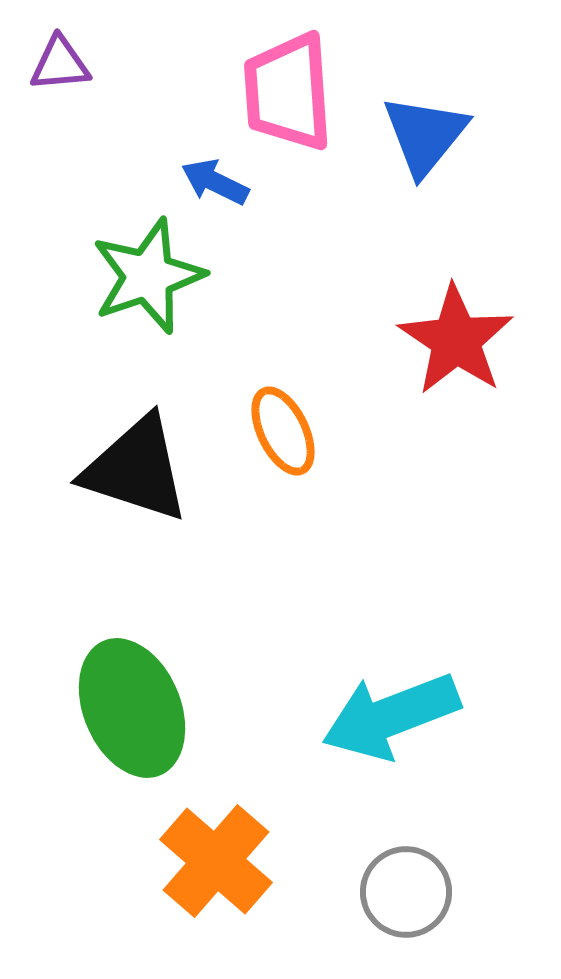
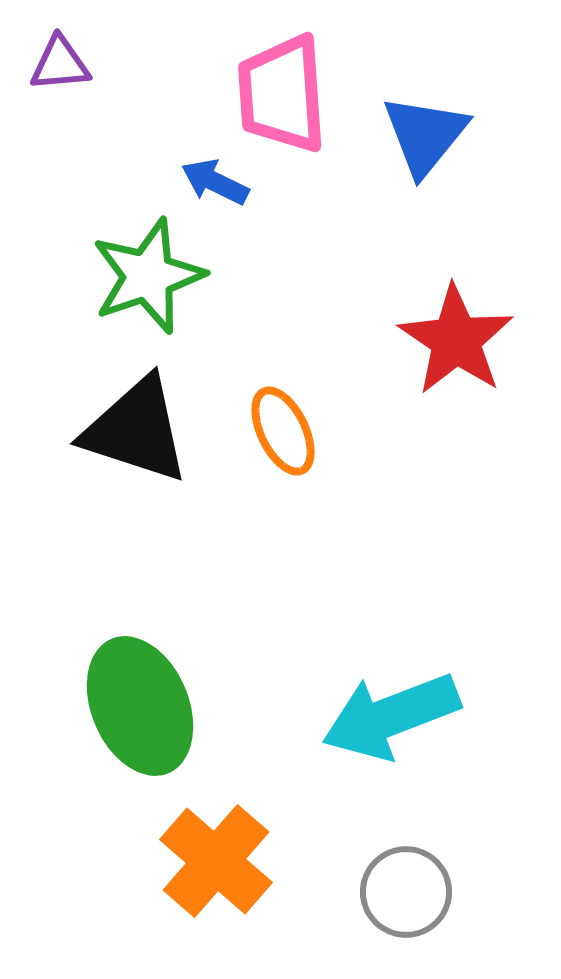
pink trapezoid: moved 6 px left, 2 px down
black triangle: moved 39 px up
green ellipse: moved 8 px right, 2 px up
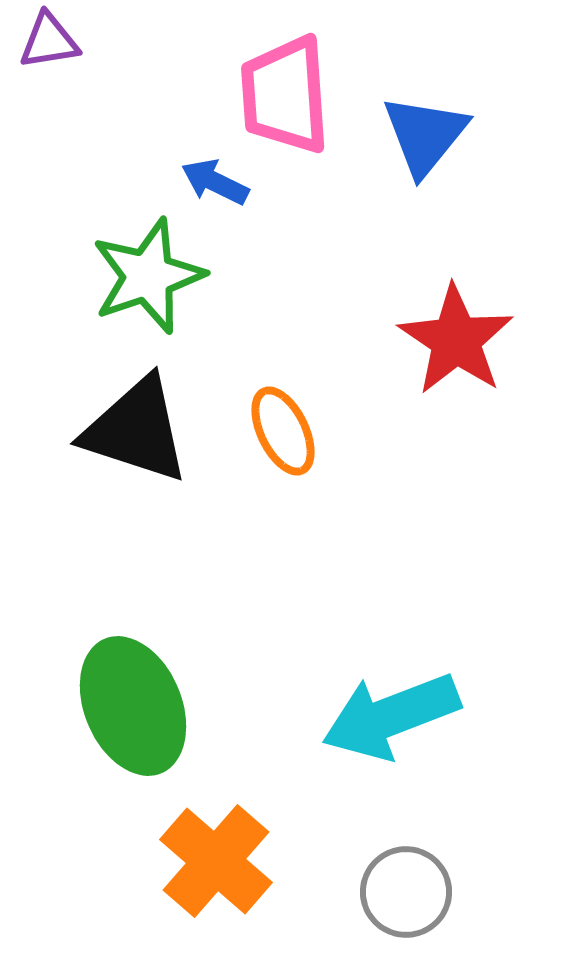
purple triangle: moved 11 px left, 23 px up; rotated 4 degrees counterclockwise
pink trapezoid: moved 3 px right, 1 px down
green ellipse: moved 7 px left
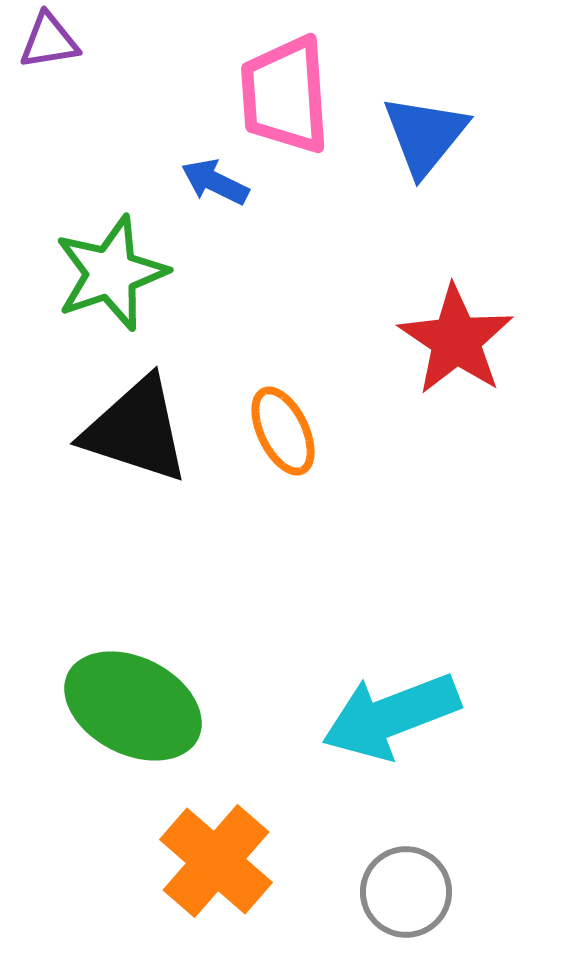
green star: moved 37 px left, 3 px up
green ellipse: rotated 40 degrees counterclockwise
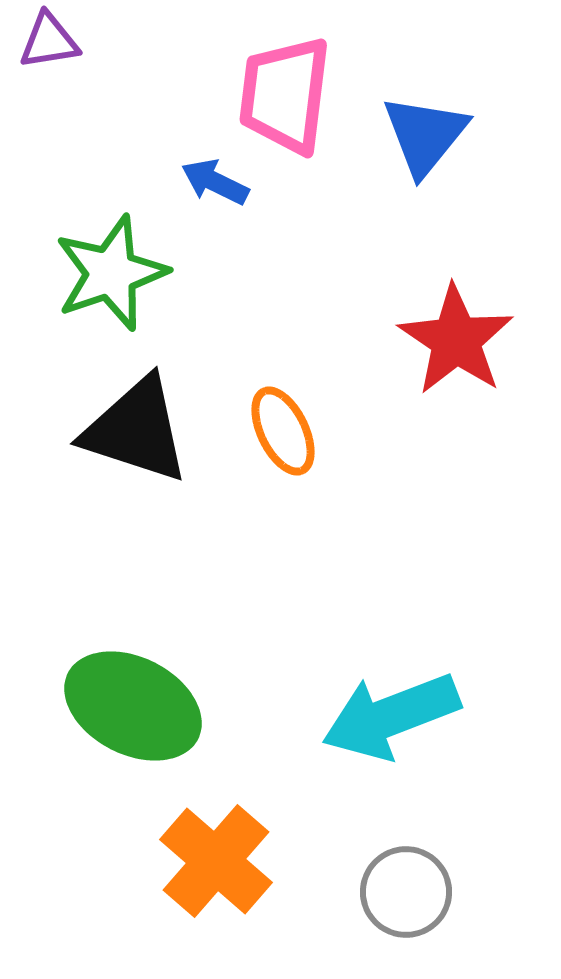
pink trapezoid: rotated 11 degrees clockwise
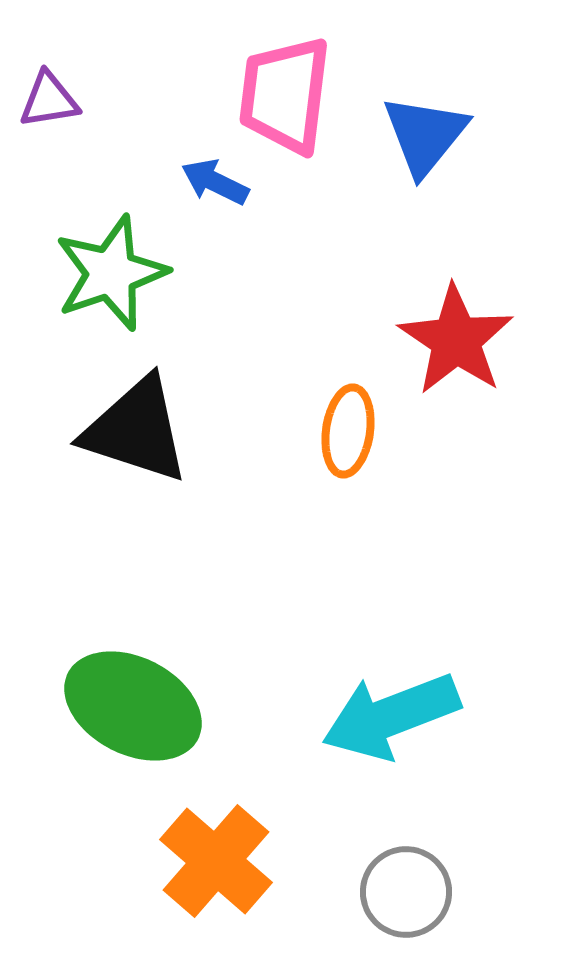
purple triangle: moved 59 px down
orange ellipse: moved 65 px right; rotated 34 degrees clockwise
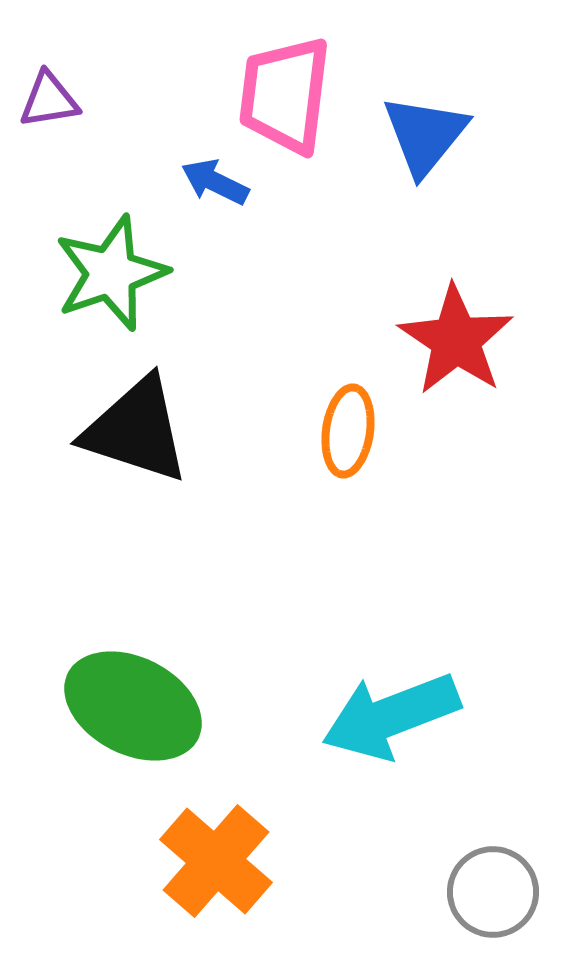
gray circle: moved 87 px right
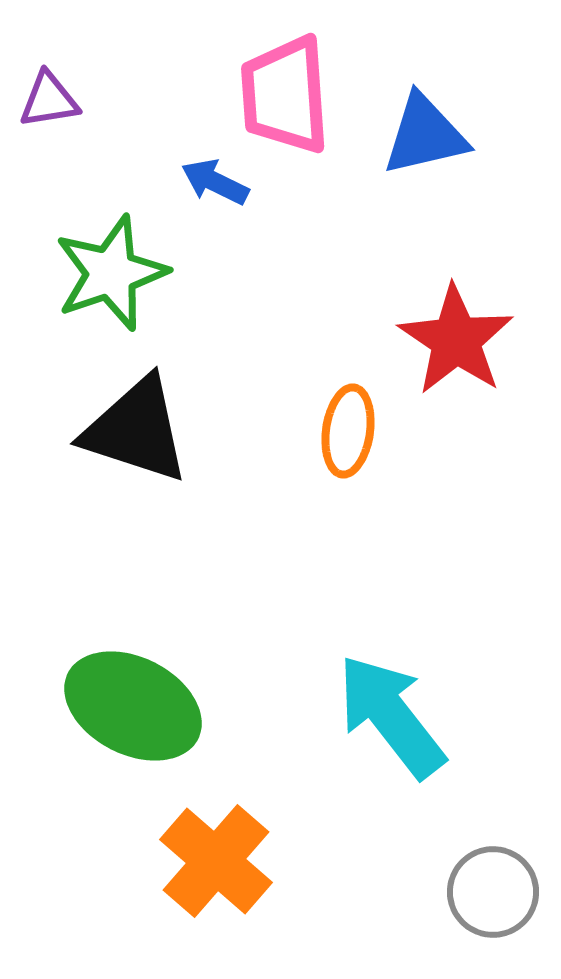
pink trapezoid: rotated 11 degrees counterclockwise
blue triangle: rotated 38 degrees clockwise
cyan arrow: rotated 73 degrees clockwise
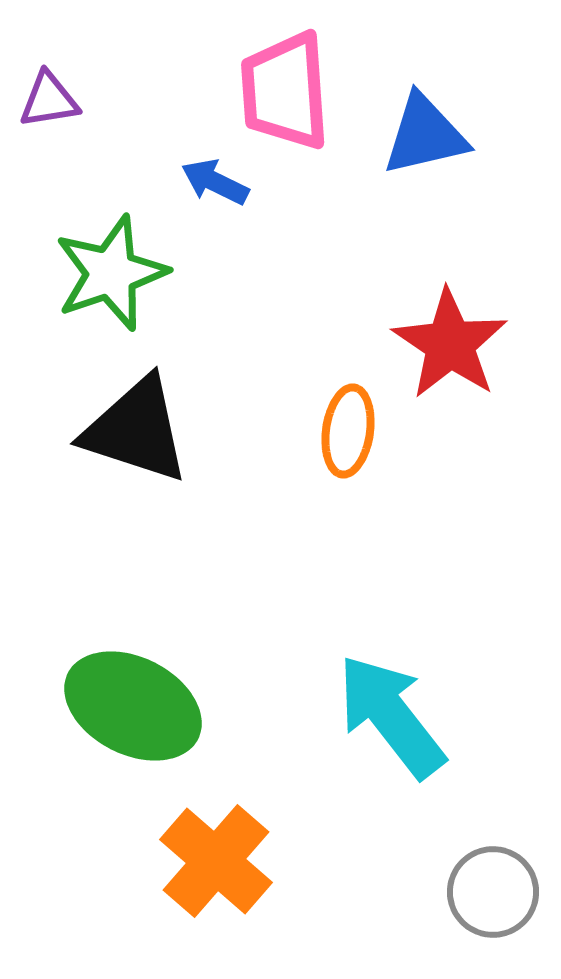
pink trapezoid: moved 4 px up
red star: moved 6 px left, 4 px down
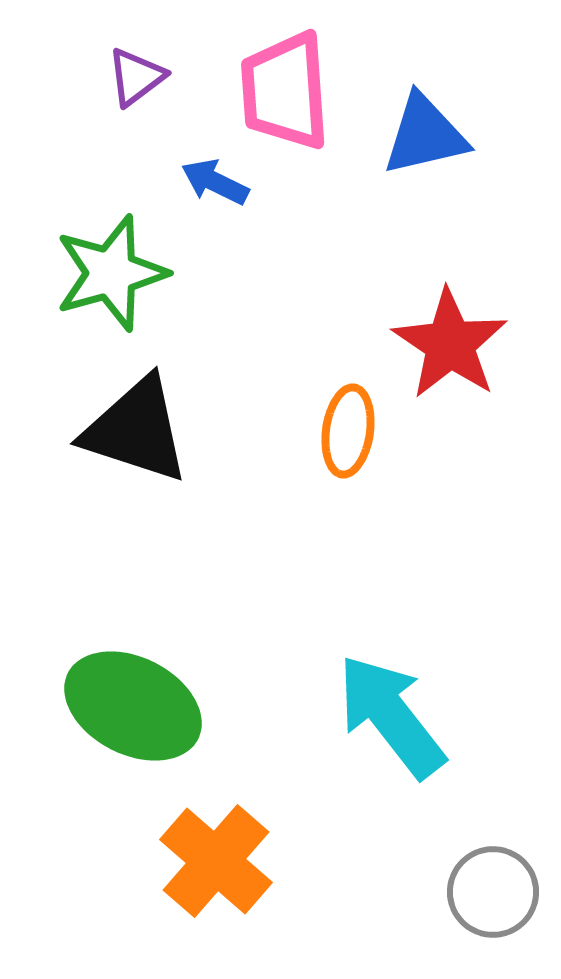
purple triangle: moved 87 px right, 23 px up; rotated 28 degrees counterclockwise
green star: rotated 3 degrees clockwise
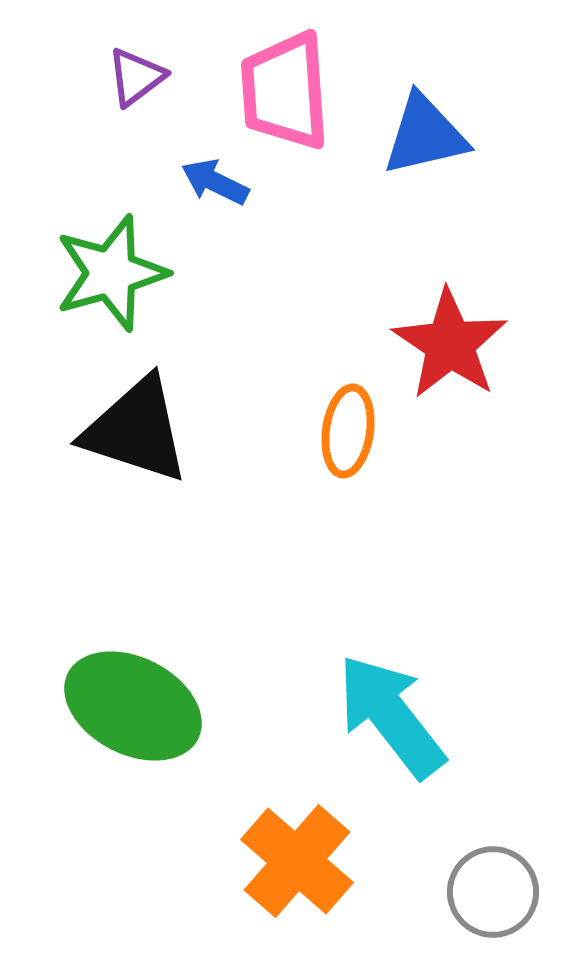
orange cross: moved 81 px right
